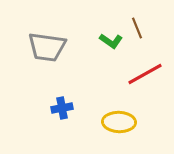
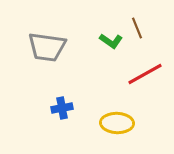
yellow ellipse: moved 2 px left, 1 px down
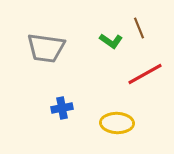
brown line: moved 2 px right
gray trapezoid: moved 1 px left, 1 px down
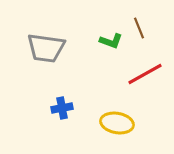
green L-shape: rotated 15 degrees counterclockwise
yellow ellipse: rotated 8 degrees clockwise
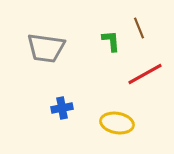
green L-shape: rotated 115 degrees counterclockwise
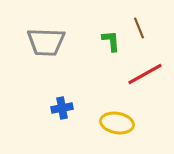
gray trapezoid: moved 6 px up; rotated 6 degrees counterclockwise
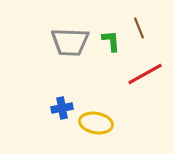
gray trapezoid: moved 24 px right
yellow ellipse: moved 21 px left
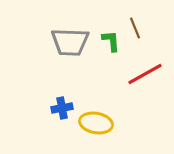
brown line: moved 4 px left
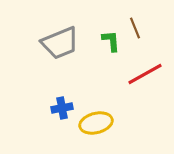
gray trapezoid: moved 10 px left, 1 px down; rotated 24 degrees counterclockwise
yellow ellipse: rotated 24 degrees counterclockwise
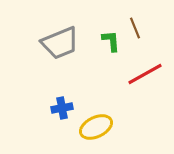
yellow ellipse: moved 4 px down; rotated 12 degrees counterclockwise
